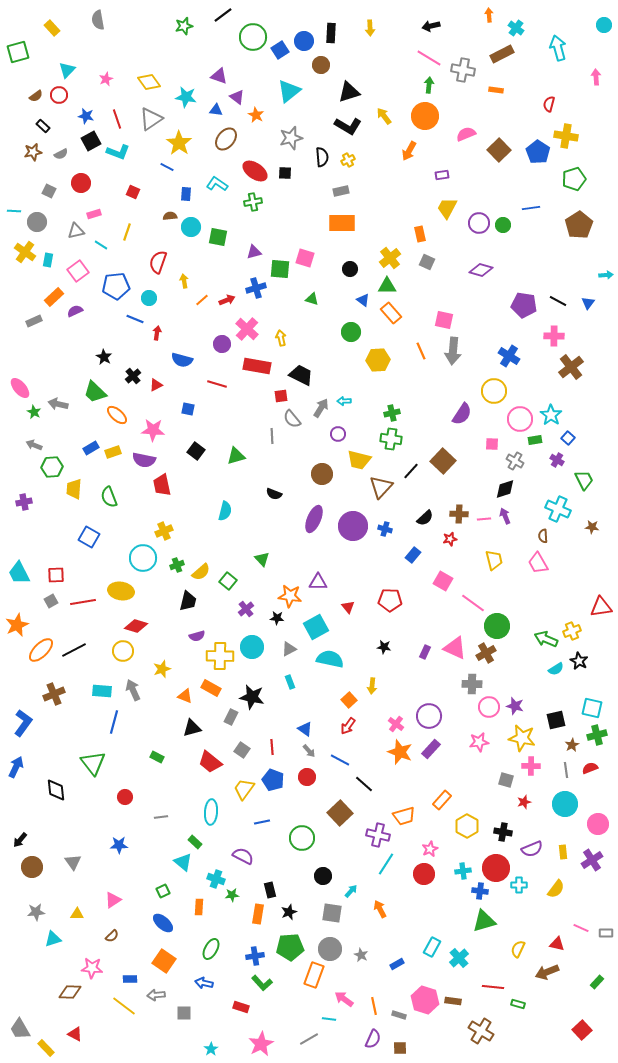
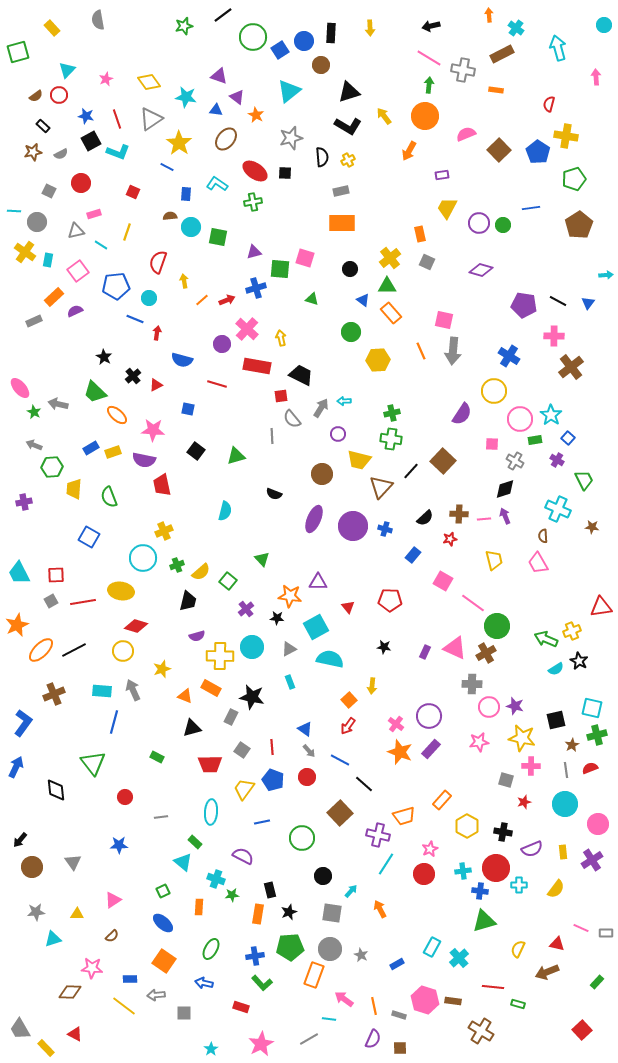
red trapezoid at (210, 762): moved 2 px down; rotated 40 degrees counterclockwise
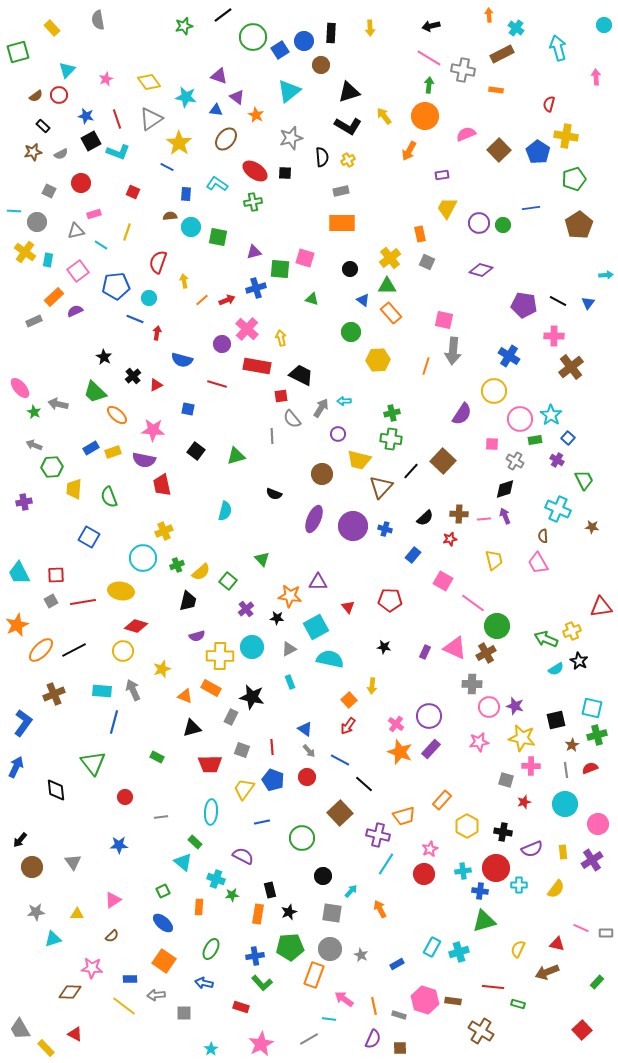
orange line at (421, 351): moved 5 px right, 15 px down; rotated 42 degrees clockwise
gray square at (242, 750): rotated 14 degrees counterclockwise
cyan cross at (459, 958): moved 6 px up; rotated 24 degrees clockwise
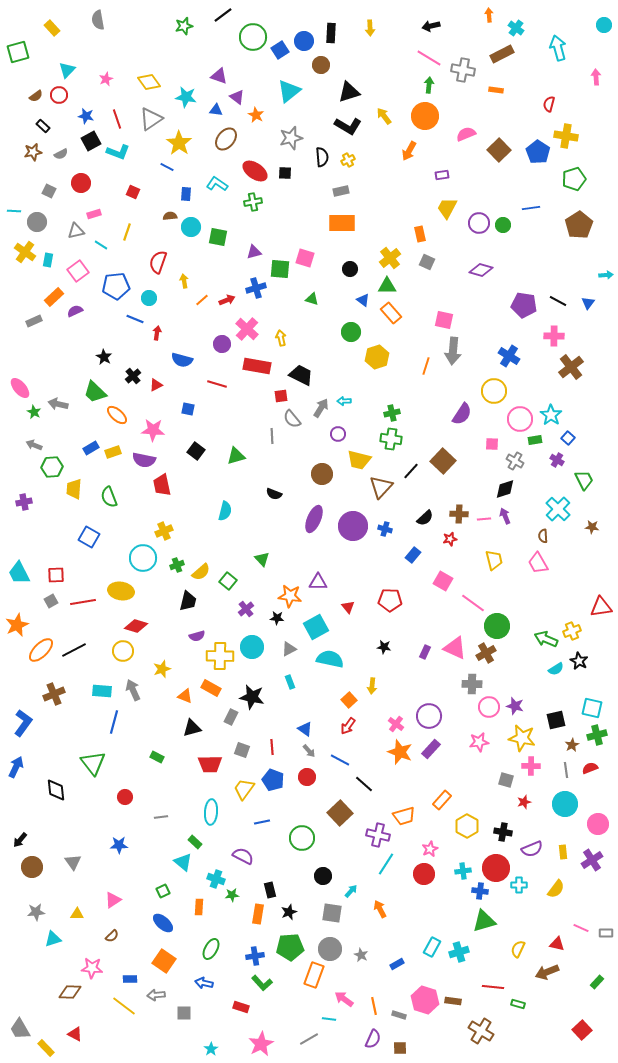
yellow hexagon at (378, 360): moved 1 px left, 3 px up; rotated 15 degrees counterclockwise
cyan cross at (558, 509): rotated 20 degrees clockwise
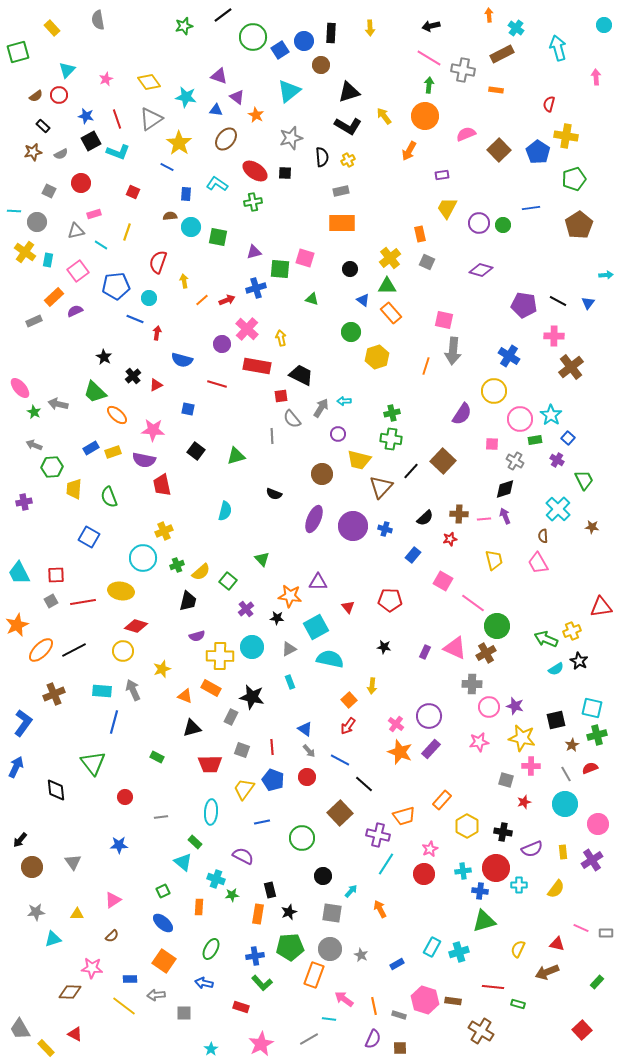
gray line at (566, 770): moved 4 px down; rotated 21 degrees counterclockwise
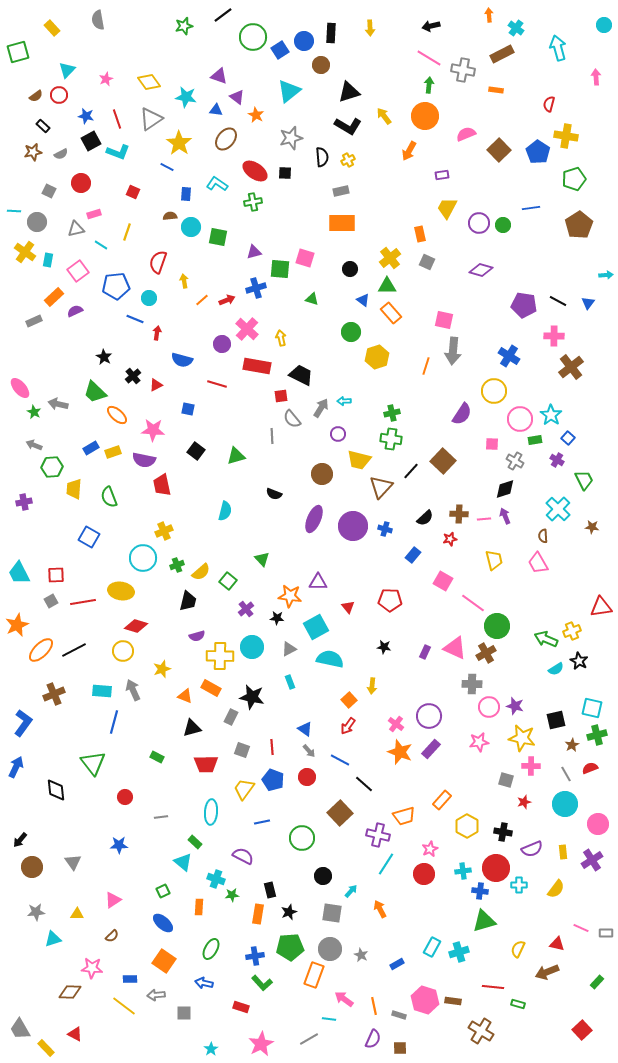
gray triangle at (76, 231): moved 2 px up
red trapezoid at (210, 764): moved 4 px left
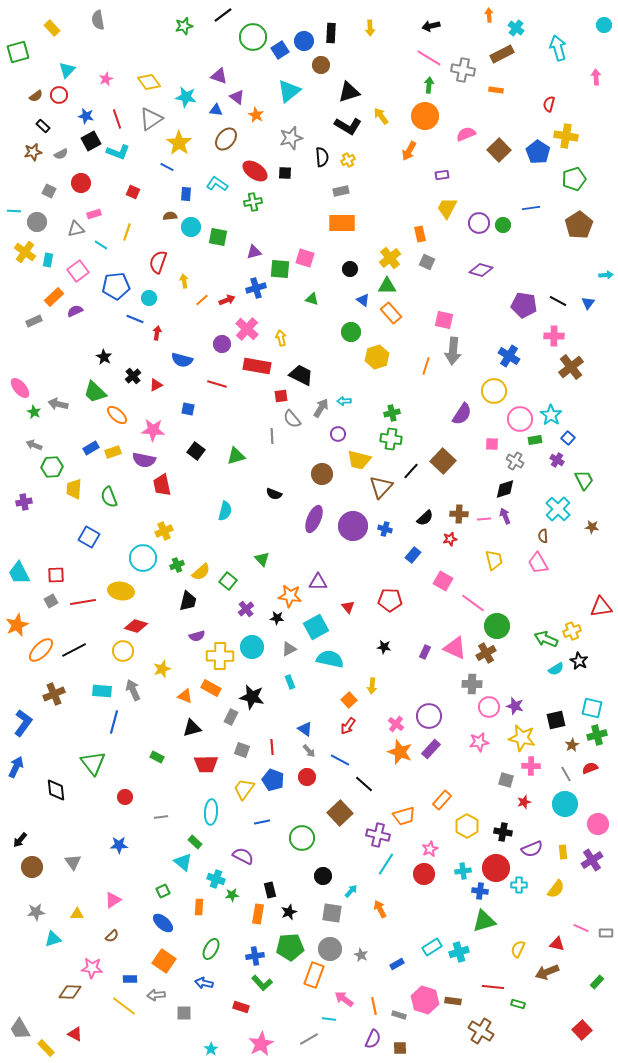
yellow arrow at (384, 116): moved 3 px left
cyan rectangle at (432, 947): rotated 30 degrees clockwise
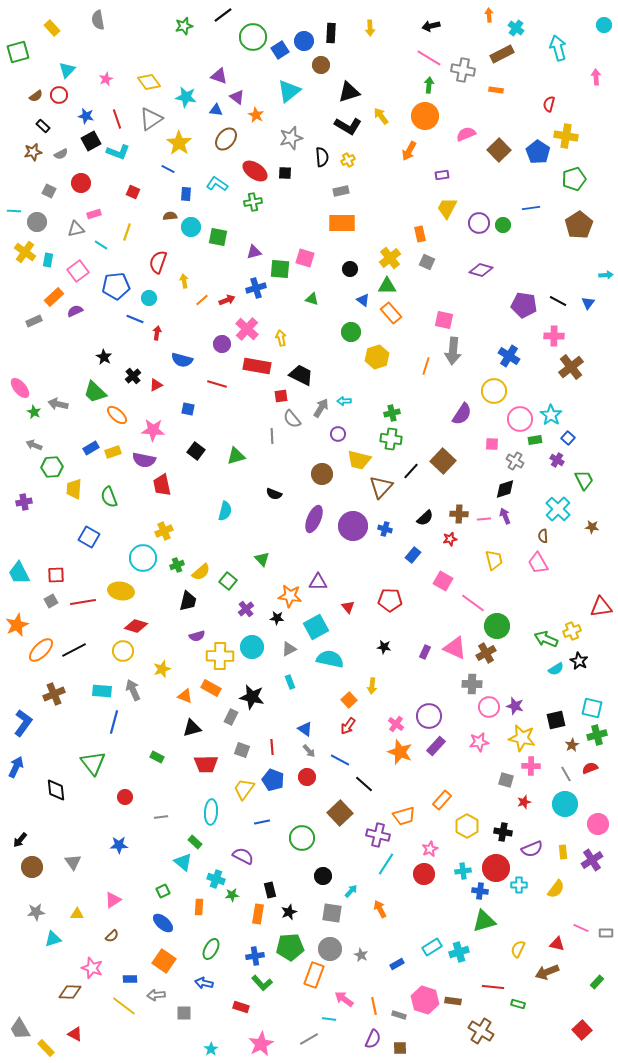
blue line at (167, 167): moved 1 px right, 2 px down
purple rectangle at (431, 749): moved 5 px right, 3 px up
pink star at (92, 968): rotated 15 degrees clockwise
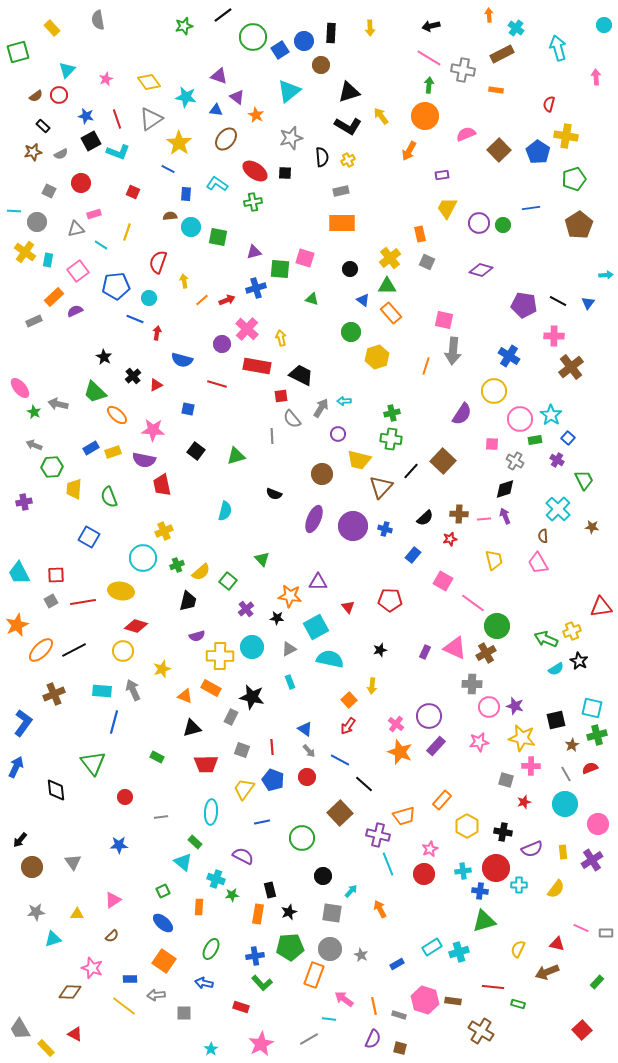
black star at (384, 647): moved 4 px left, 3 px down; rotated 24 degrees counterclockwise
cyan line at (386, 864): moved 2 px right; rotated 55 degrees counterclockwise
brown square at (400, 1048): rotated 16 degrees clockwise
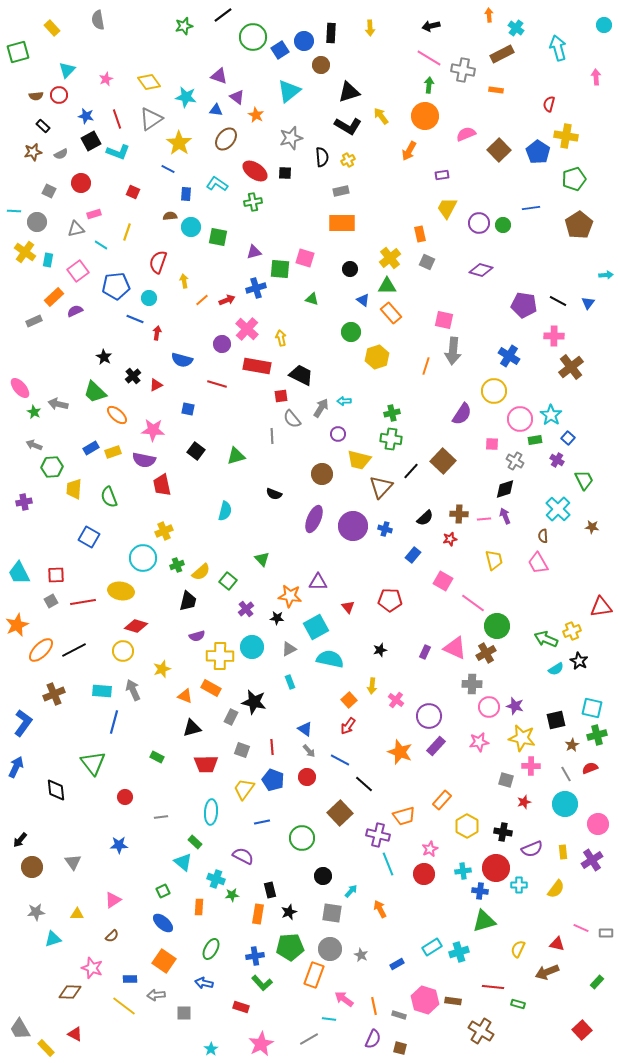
brown semicircle at (36, 96): rotated 32 degrees clockwise
black star at (252, 697): moved 2 px right, 5 px down
pink cross at (396, 724): moved 24 px up
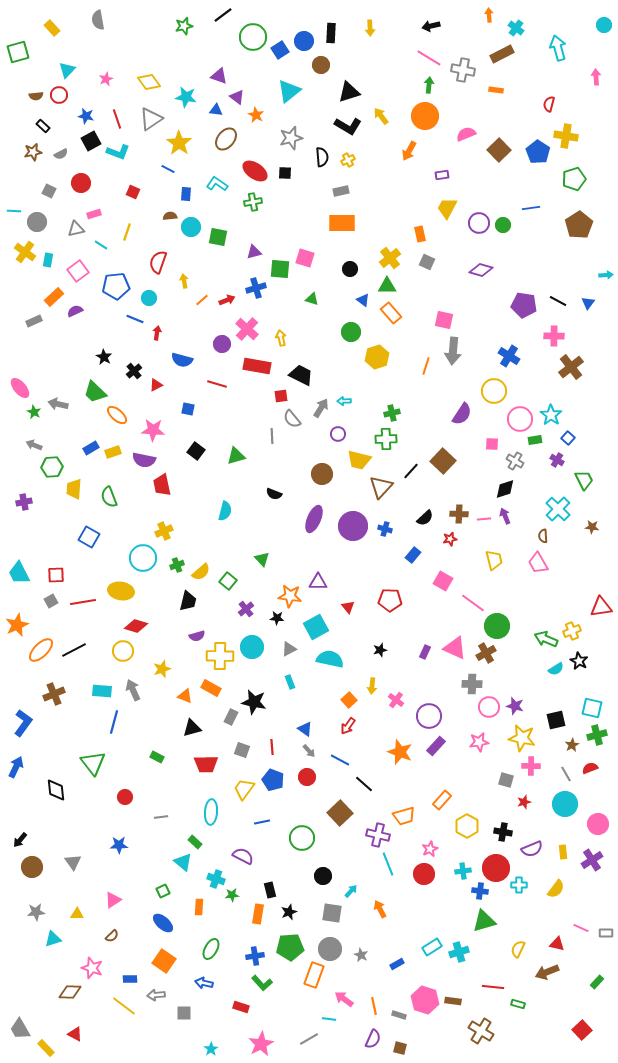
black cross at (133, 376): moved 1 px right, 5 px up
green cross at (391, 439): moved 5 px left; rotated 10 degrees counterclockwise
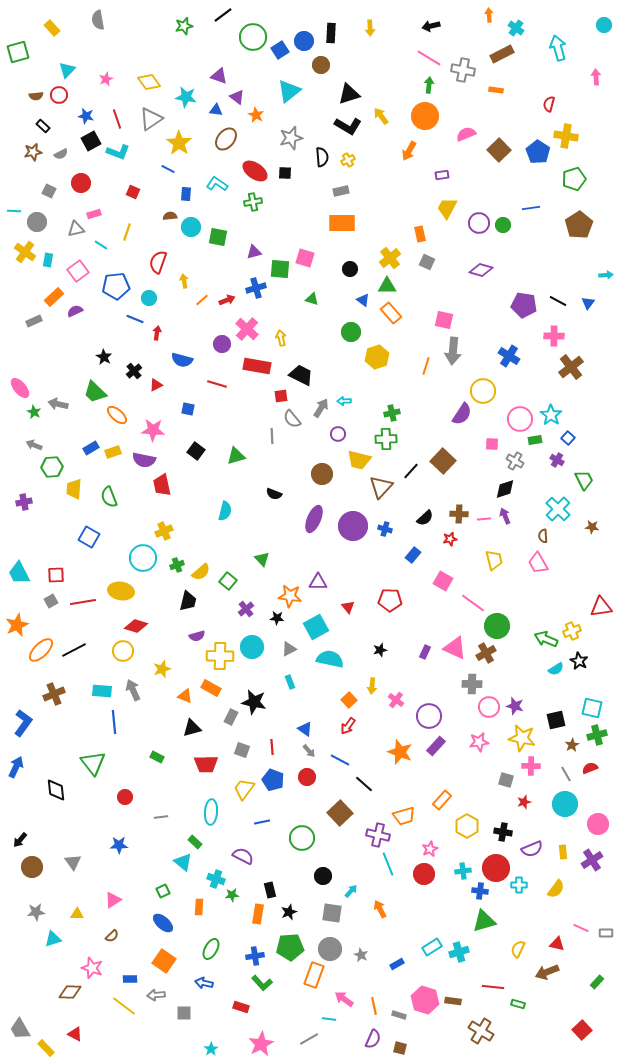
black triangle at (349, 92): moved 2 px down
yellow circle at (494, 391): moved 11 px left
blue line at (114, 722): rotated 20 degrees counterclockwise
